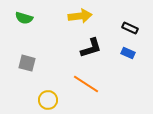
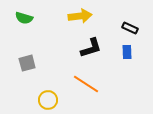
blue rectangle: moved 1 px left, 1 px up; rotated 64 degrees clockwise
gray square: rotated 30 degrees counterclockwise
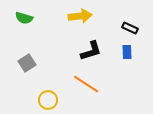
black L-shape: moved 3 px down
gray square: rotated 18 degrees counterclockwise
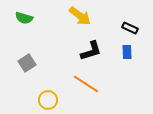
yellow arrow: rotated 45 degrees clockwise
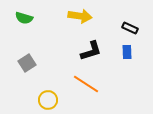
yellow arrow: rotated 30 degrees counterclockwise
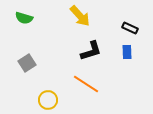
yellow arrow: rotated 40 degrees clockwise
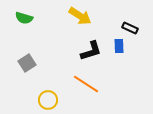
yellow arrow: rotated 15 degrees counterclockwise
blue rectangle: moved 8 px left, 6 px up
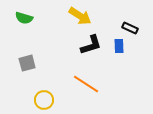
black L-shape: moved 6 px up
gray square: rotated 18 degrees clockwise
yellow circle: moved 4 px left
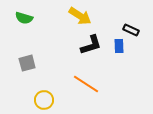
black rectangle: moved 1 px right, 2 px down
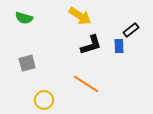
black rectangle: rotated 63 degrees counterclockwise
